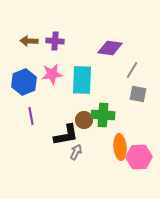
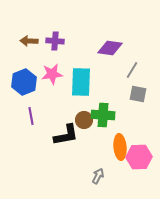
cyan rectangle: moved 1 px left, 2 px down
gray arrow: moved 22 px right, 24 px down
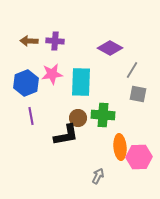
purple diamond: rotated 20 degrees clockwise
blue hexagon: moved 2 px right, 1 px down
brown circle: moved 6 px left, 2 px up
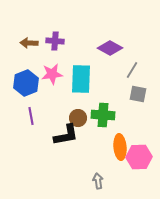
brown arrow: moved 2 px down
cyan rectangle: moved 3 px up
gray arrow: moved 5 px down; rotated 35 degrees counterclockwise
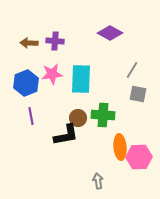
purple diamond: moved 15 px up
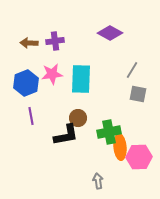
purple cross: rotated 12 degrees counterclockwise
green cross: moved 6 px right, 17 px down; rotated 15 degrees counterclockwise
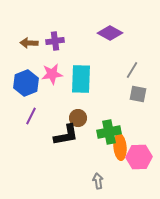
purple line: rotated 36 degrees clockwise
